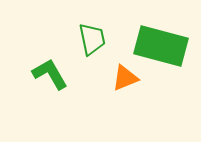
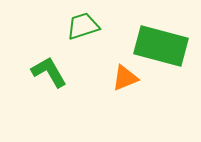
green trapezoid: moved 9 px left, 13 px up; rotated 96 degrees counterclockwise
green L-shape: moved 1 px left, 2 px up
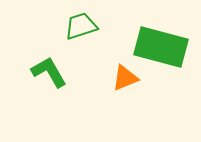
green trapezoid: moved 2 px left
green rectangle: moved 1 px down
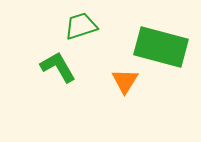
green L-shape: moved 9 px right, 5 px up
orange triangle: moved 3 px down; rotated 36 degrees counterclockwise
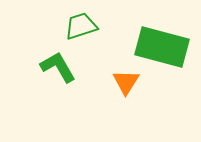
green rectangle: moved 1 px right
orange triangle: moved 1 px right, 1 px down
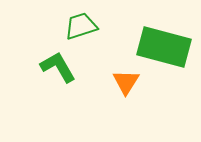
green rectangle: moved 2 px right
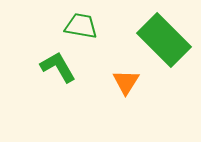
green trapezoid: rotated 28 degrees clockwise
green rectangle: moved 7 px up; rotated 30 degrees clockwise
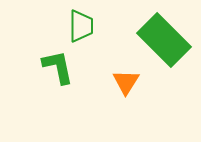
green trapezoid: rotated 80 degrees clockwise
green L-shape: rotated 18 degrees clockwise
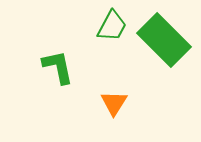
green trapezoid: moved 31 px right; rotated 28 degrees clockwise
orange triangle: moved 12 px left, 21 px down
